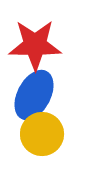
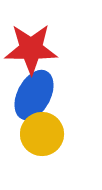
red star: moved 4 px left, 4 px down
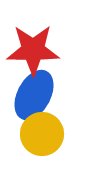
red star: moved 2 px right, 1 px down
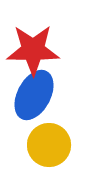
yellow circle: moved 7 px right, 11 px down
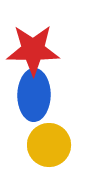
blue ellipse: rotated 27 degrees counterclockwise
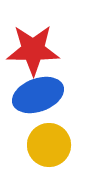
blue ellipse: moved 4 px right; rotated 69 degrees clockwise
